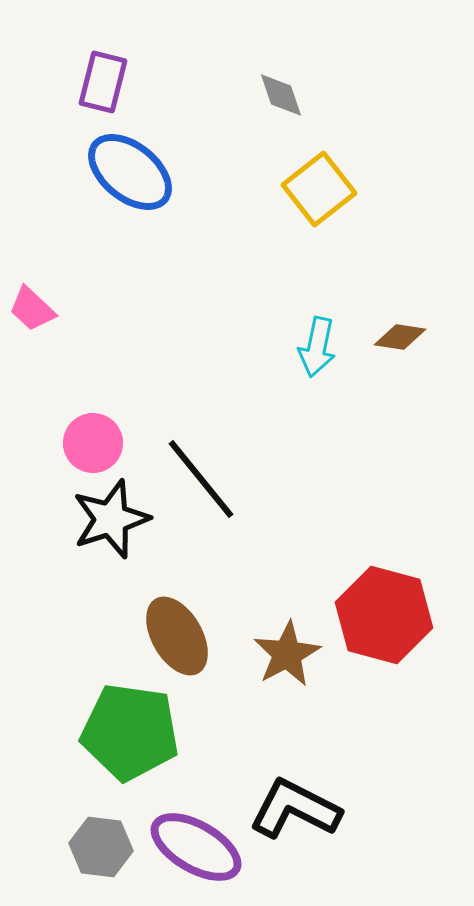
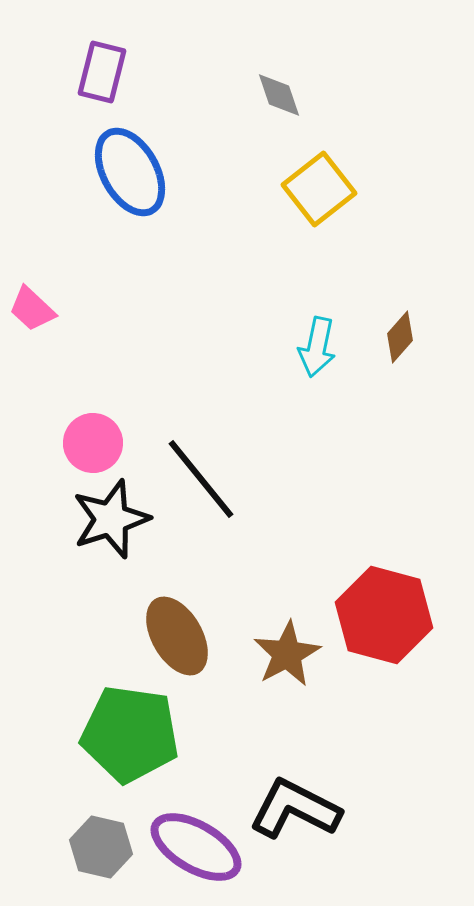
purple rectangle: moved 1 px left, 10 px up
gray diamond: moved 2 px left
blue ellipse: rotated 22 degrees clockwise
brown diamond: rotated 57 degrees counterclockwise
green pentagon: moved 2 px down
gray hexagon: rotated 6 degrees clockwise
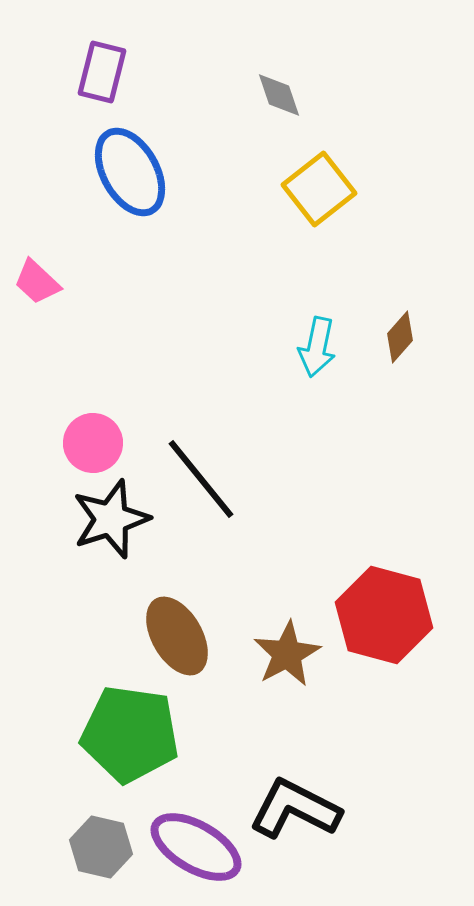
pink trapezoid: moved 5 px right, 27 px up
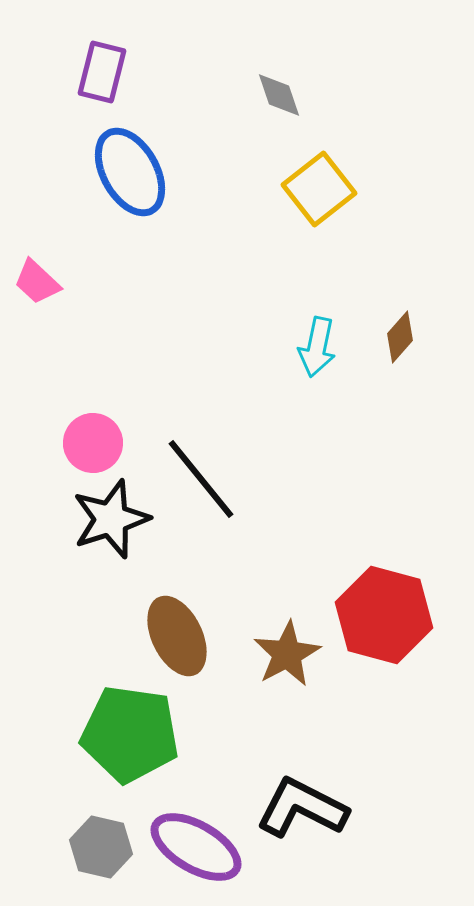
brown ellipse: rotated 4 degrees clockwise
black L-shape: moved 7 px right, 1 px up
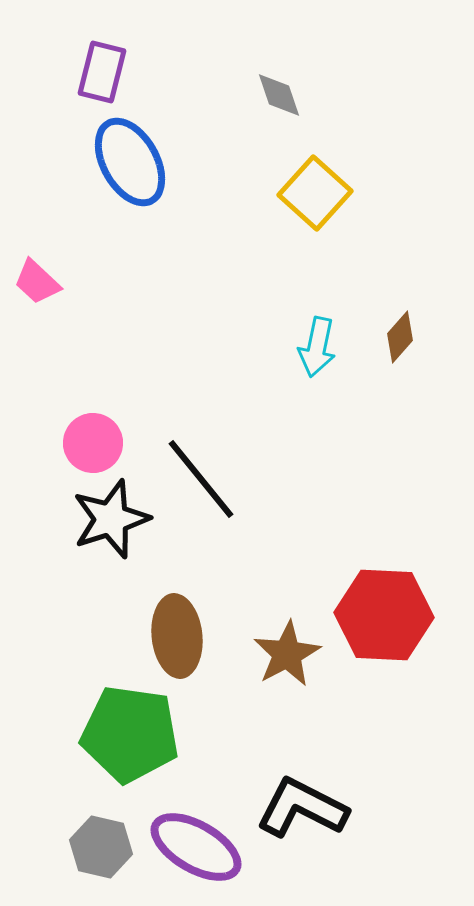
blue ellipse: moved 10 px up
yellow square: moved 4 px left, 4 px down; rotated 10 degrees counterclockwise
red hexagon: rotated 12 degrees counterclockwise
brown ellipse: rotated 20 degrees clockwise
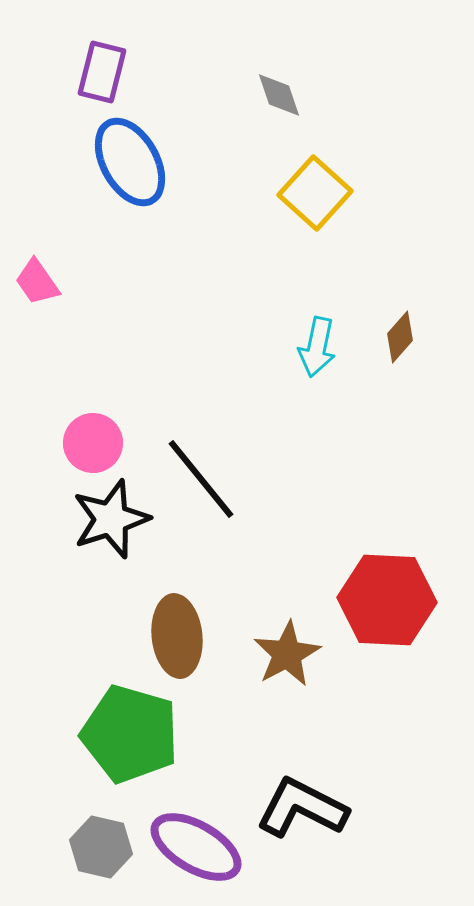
pink trapezoid: rotated 12 degrees clockwise
red hexagon: moved 3 px right, 15 px up
green pentagon: rotated 8 degrees clockwise
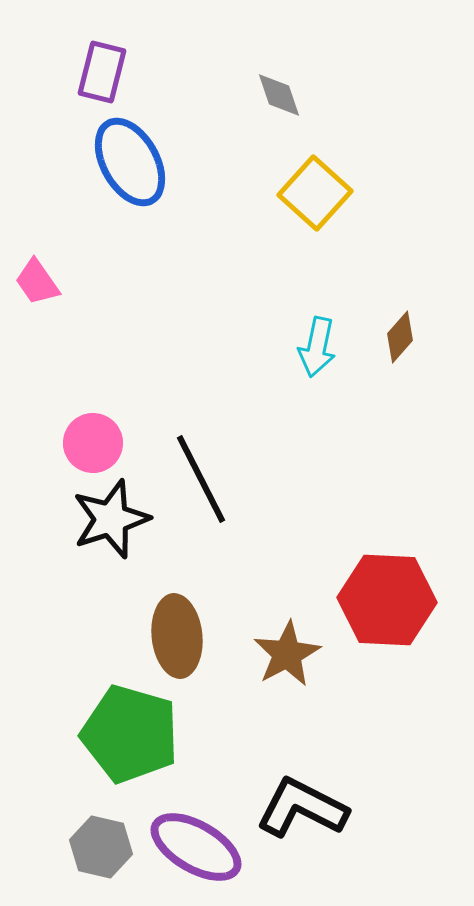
black line: rotated 12 degrees clockwise
